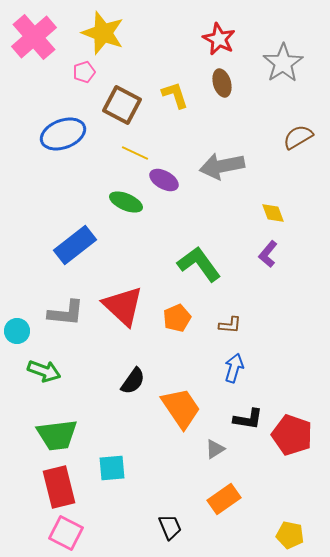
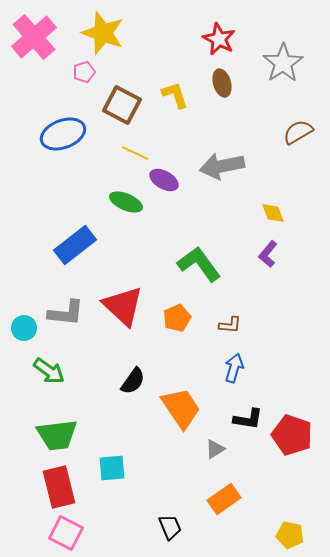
brown semicircle: moved 5 px up
cyan circle: moved 7 px right, 3 px up
green arrow: moved 5 px right; rotated 16 degrees clockwise
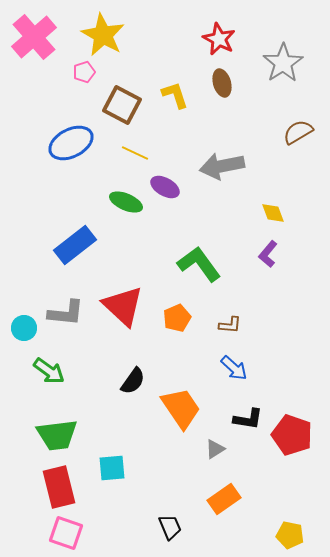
yellow star: moved 2 px down; rotated 9 degrees clockwise
blue ellipse: moved 8 px right, 9 px down; rotated 6 degrees counterclockwise
purple ellipse: moved 1 px right, 7 px down
blue arrow: rotated 116 degrees clockwise
pink square: rotated 8 degrees counterclockwise
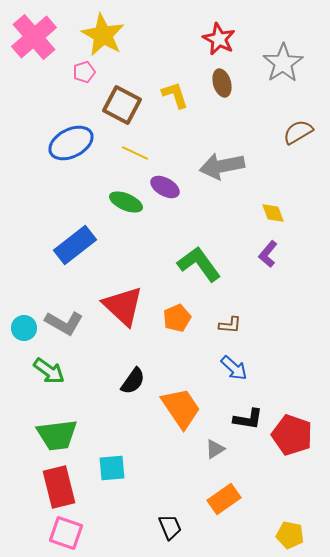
gray L-shape: moved 2 px left, 10 px down; rotated 24 degrees clockwise
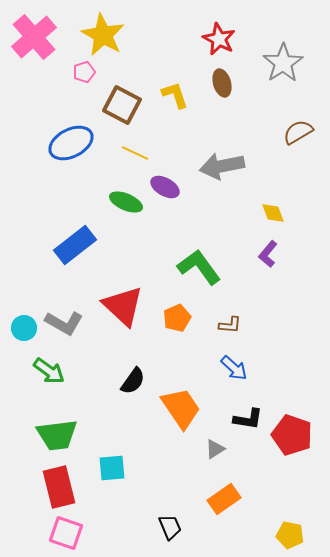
green L-shape: moved 3 px down
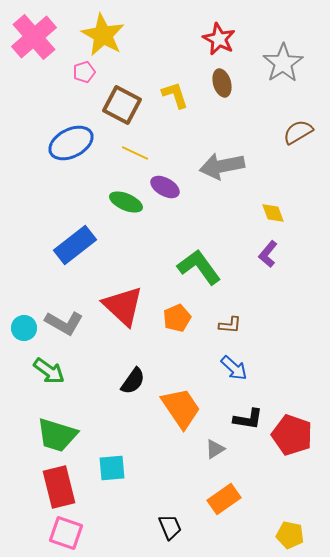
green trapezoid: rotated 24 degrees clockwise
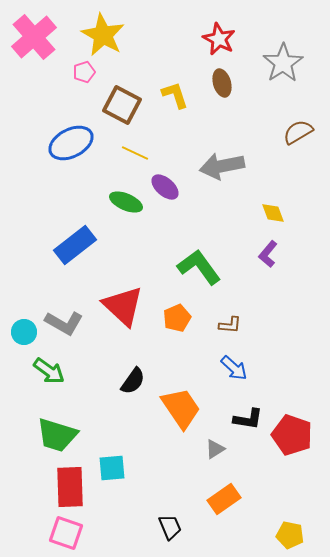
purple ellipse: rotated 12 degrees clockwise
cyan circle: moved 4 px down
red rectangle: moved 11 px right; rotated 12 degrees clockwise
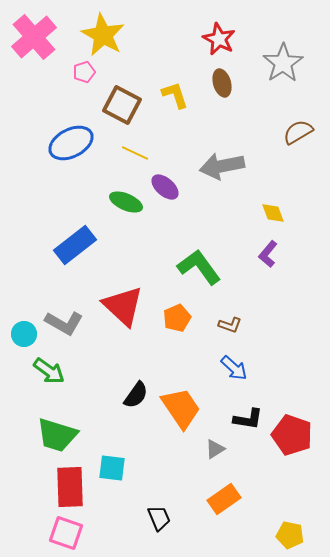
brown L-shape: rotated 15 degrees clockwise
cyan circle: moved 2 px down
black semicircle: moved 3 px right, 14 px down
cyan square: rotated 12 degrees clockwise
black trapezoid: moved 11 px left, 9 px up
